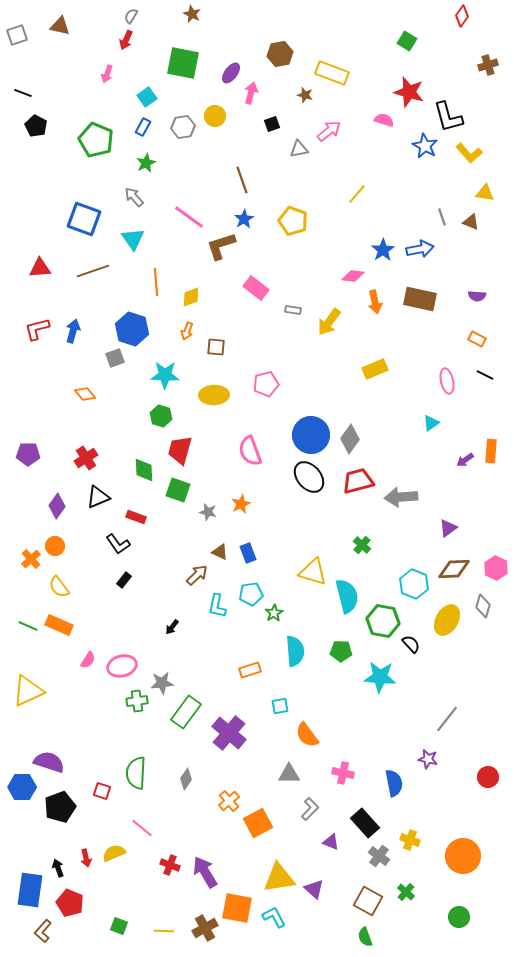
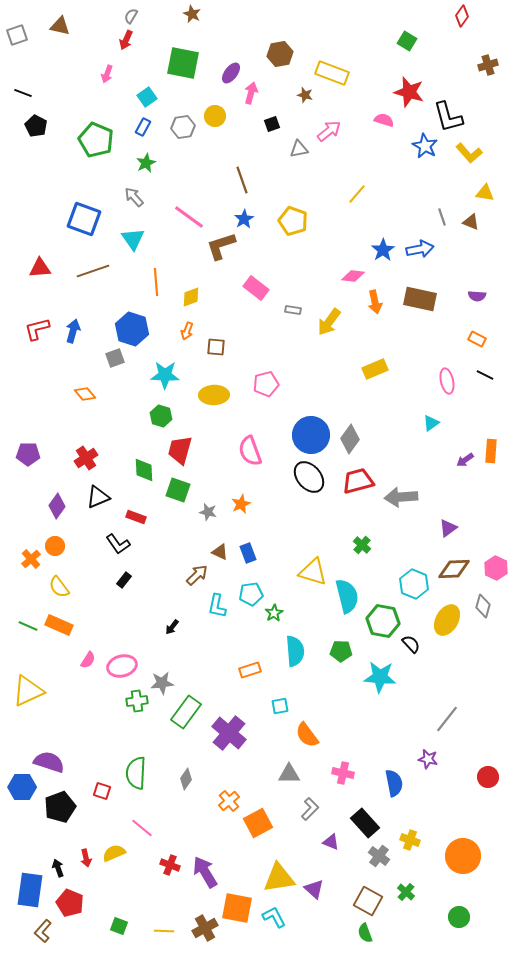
green semicircle at (365, 937): moved 4 px up
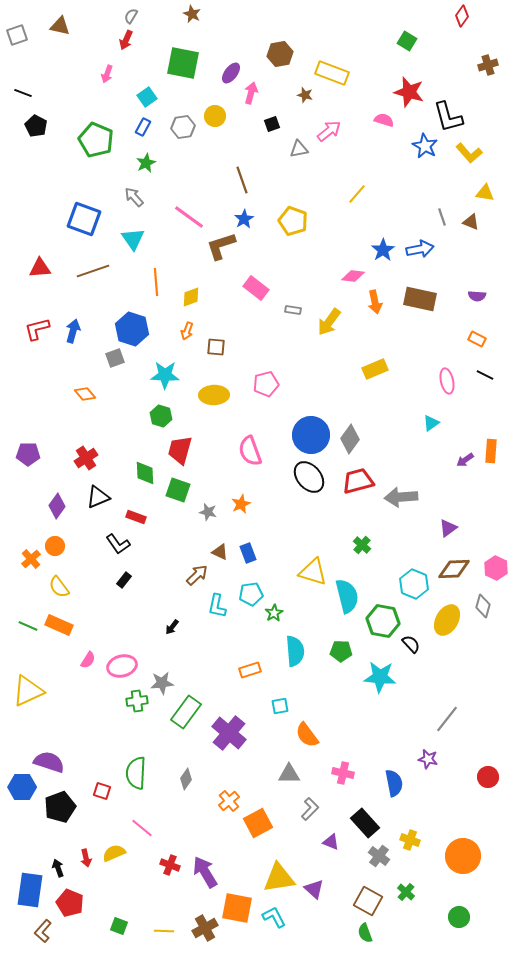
green diamond at (144, 470): moved 1 px right, 3 px down
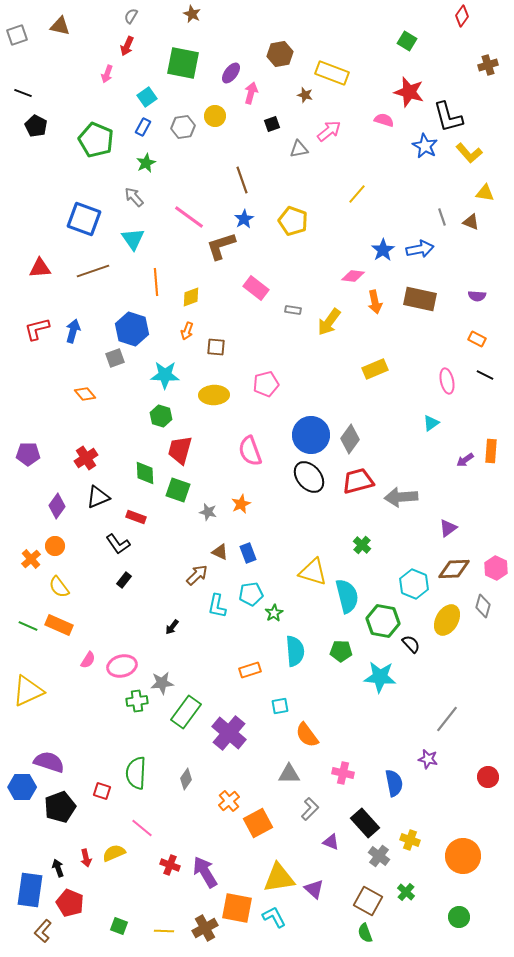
red arrow at (126, 40): moved 1 px right, 6 px down
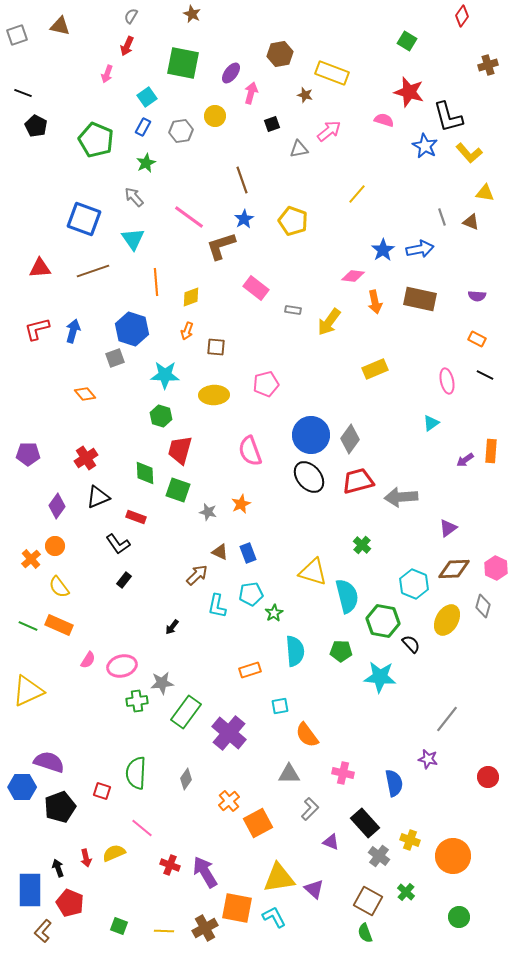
gray hexagon at (183, 127): moved 2 px left, 4 px down
orange circle at (463, 856): moved 10 px left
blue rectangle at (30, 890): rotated 8 degrees counterclockwise
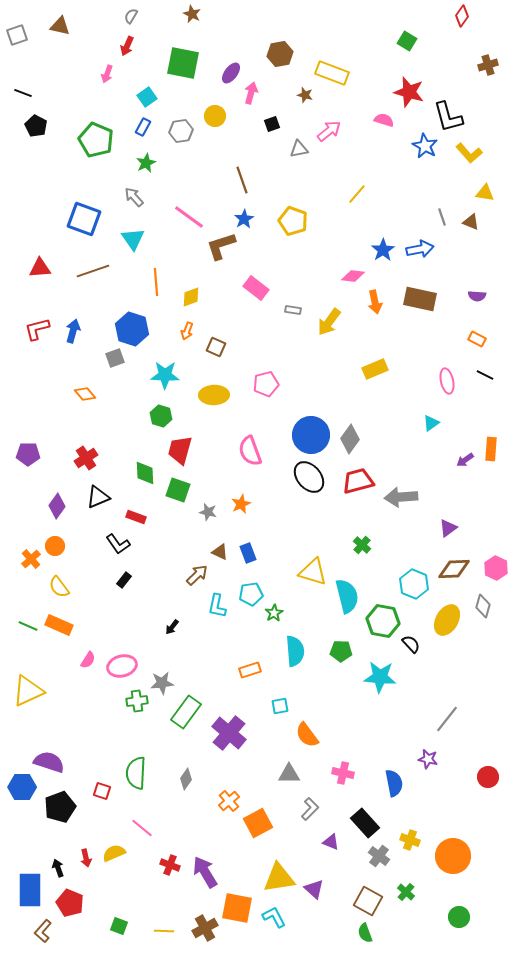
brown square at (216, 347): rotated 18 degrees clockwise
orange rectangle at (491, 451): moved 2 px up
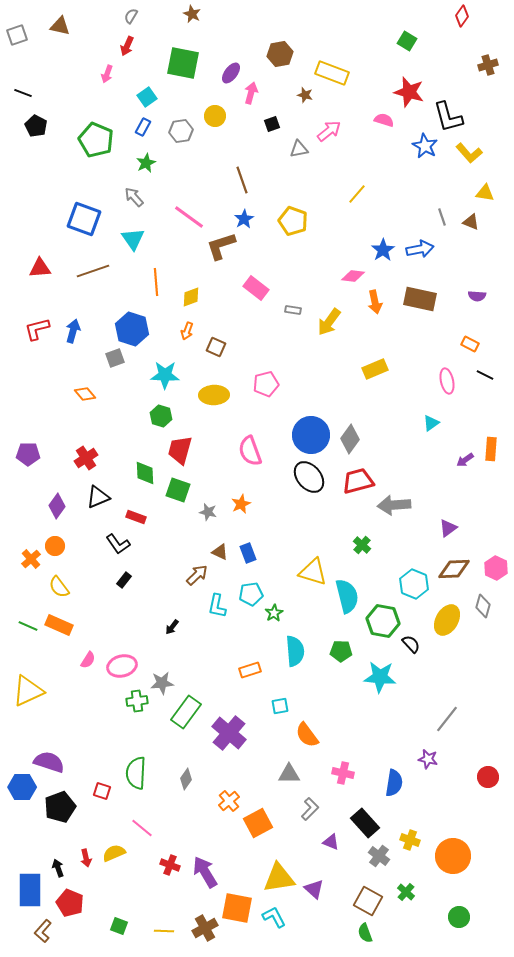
orange rectangle at (477, 339): moved 7 px left, 5 px down
gray arrow at (401, 497): moved 7 px left, 8 px down
blue semicircle at (394, 783): rotated 20 degrees clockwise
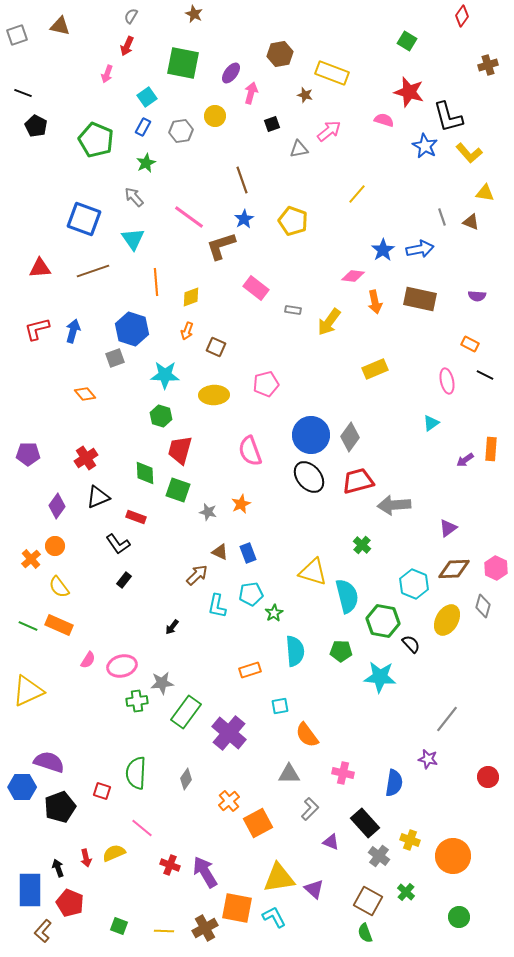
brown star at (192, 14): moved 2 px right
gray diamond at (350, 439): moved 2 px up
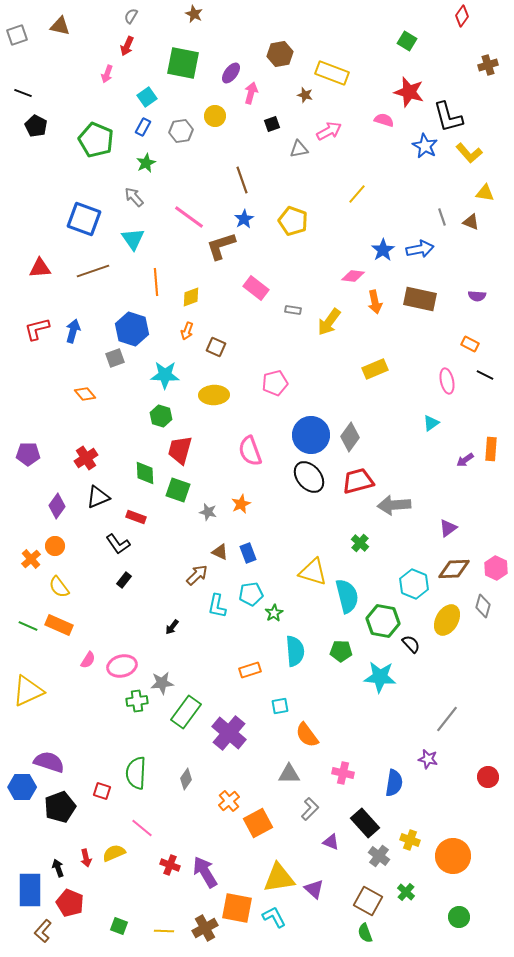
pink arrow at (329, 131): rotated 10 degrees clockwise
pink pentagon at (266, 384): moved 9 px right, 1 px up
green cross at (362, 545): moved 2 px left, 2 px up
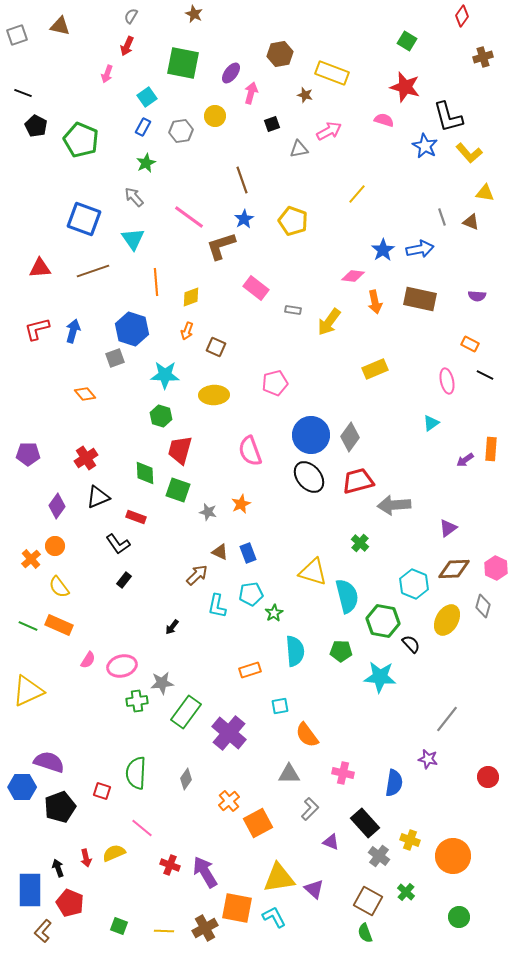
brown cross at (488, 65): moved 5 px left, 8 px up
red star at (409, 92): moved 4 px left, 5 px up
green pentagon at (96, 140): moved 15 px left
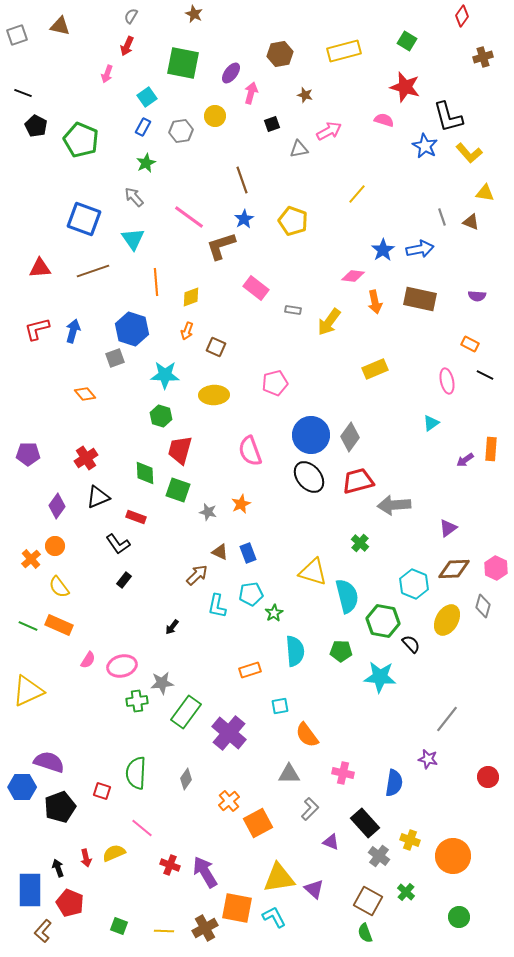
yellow rectangle at (332, 73): moved 12 px right, 22 px up; rotated 36 degrees counterclockwise
